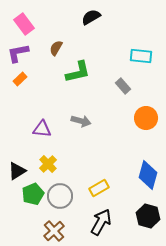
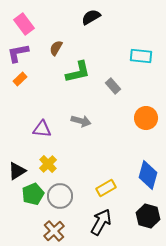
gray rectangle: moved 10 px left
yellow rectangle: moved 7 px right
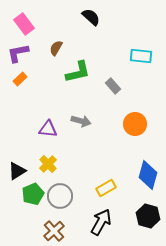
black semicircle: rotated 72 degrees clockwise
orange circle: moved 11 px left, 6 px down
purple triangle: moved 6 px right
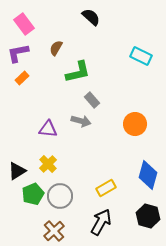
cyan rectangle: rotated 20 degrees clockwise
orange rectangle: moved 2 px right, 1 px up
gray rectangle: moved 21 px left, 14 px down
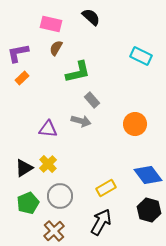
pink rectangle: moved 27 px right; rotated 40 degrees counterclockwise
black triangle: moved 7 px right, 3 px up
blue diamond: rotated 52 degrees counterclockwise
green pentagon: moved 5 px left, 9 px down
black hexagon: moved 1 px right, 6 px up
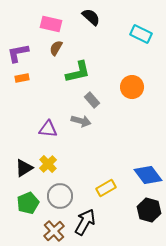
cyan rectangle: moved 22 px up
orange rectangle: rotated 32 degrees clockwise
orange circle: moved 3 px left, 37 px up
black arrow: moved 16 px left
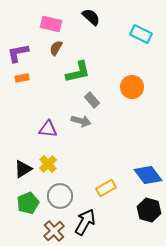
black triangle: moved 1 px left, 1 px down
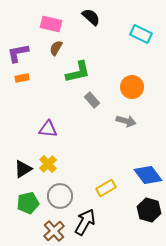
gray arrow: moved 45 px right
green pentagon: rotated 10 degrees clockwise
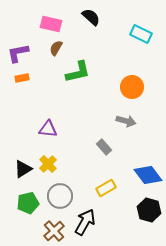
gray rectangle: moved 12 px right, 47 px down
